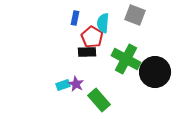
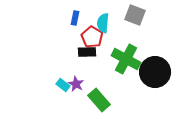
cyan rectangle: rotated 56 degrees clockwise
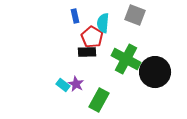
blue rectangle: moved 2 px up; rotated 24 degrees counterclockwise
green rectangle: rotated 70 degrees clockwise
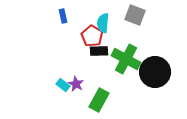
blue rectangle: moved 12 px left
red pentagon: moved 1 px up
black rectangle: moved 12 px right, 1 px up
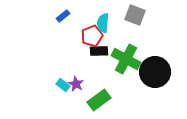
blue rectangle: rotated 64 degrees clockwise
red pentagon: rotated 20 degrees clockwise
green rectangle: rotated 25 degrees clockwise
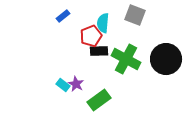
red pentagon: moved 1 px left
black circle: moved 11 px right, 13 px up
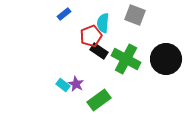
blue rectangle: moved 1 px right, 2 px up
black rectangle: rotated 36 degrees clockwise
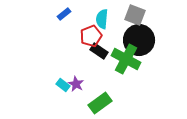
cyan semicircle: moved 1 px left, 4 px up
black circle: moved 27 px left, 19 px up
green rectangle: moved 1 px right, 3 px down
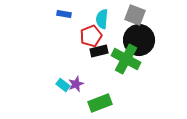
blue rectangle: rotated 48 degrees clockwise
black rectangle: rotated 48 degrees counterclockwise
purple star: rotated 21 degrees clockwise
green rectangle: rotated 15 degrees clockwise
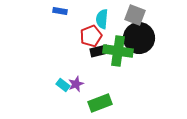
blue rectangle: moved 4 px left, 3 px up
black circle: moved 2 px up
green cross: moved 8 px left, 8 px up; rotated 20 degrees counterclockwise
